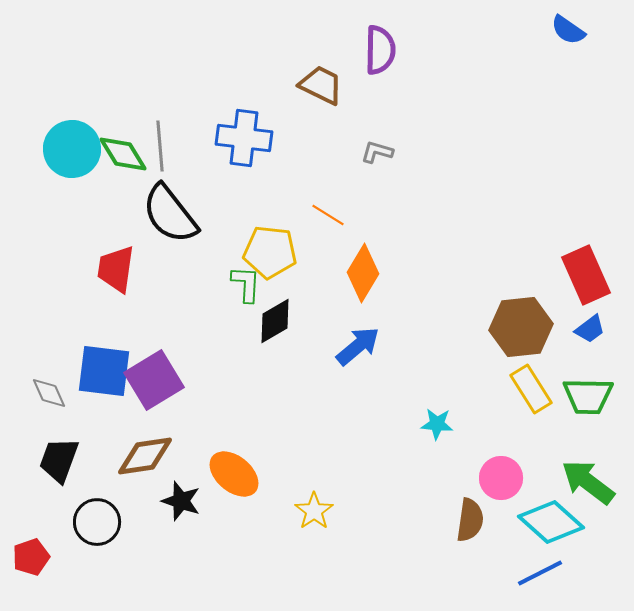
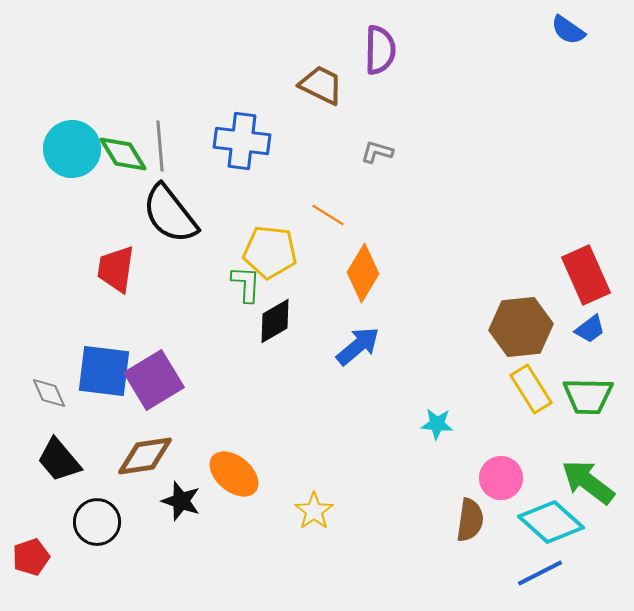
blue cross: moved 2 px left, 3 px down
black trapezoid: rotated 60 degrees counterclockwise
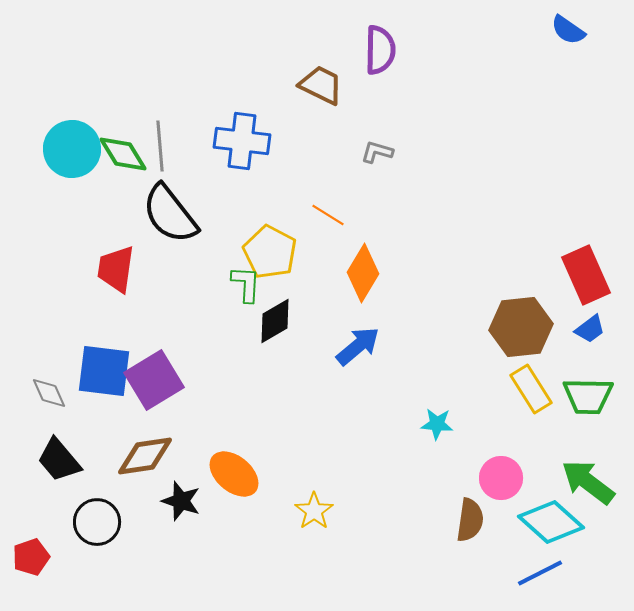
yellow pentagon: rotated 22 degrees clockwise
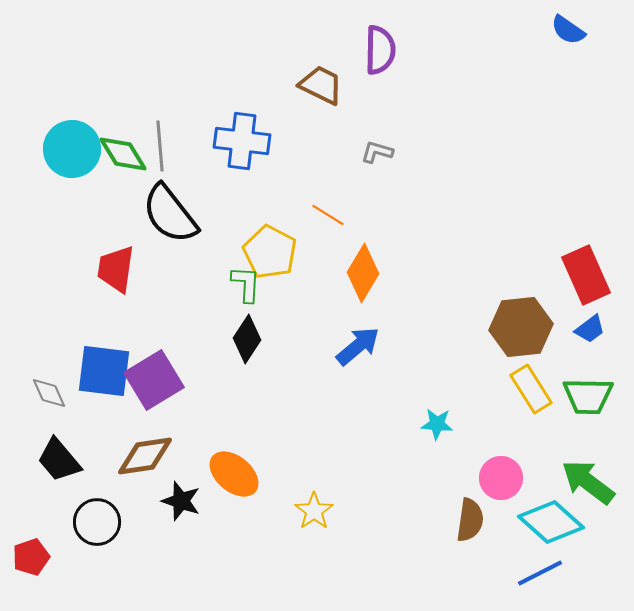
black diamond: moved 28 px left, 18 px down; rotated 27 degrees counterclockwise
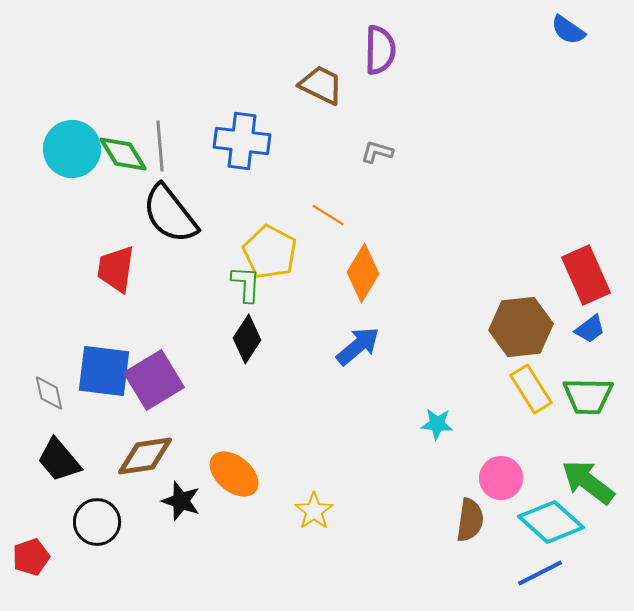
gray diamond: rotated 12 degrees clockwise
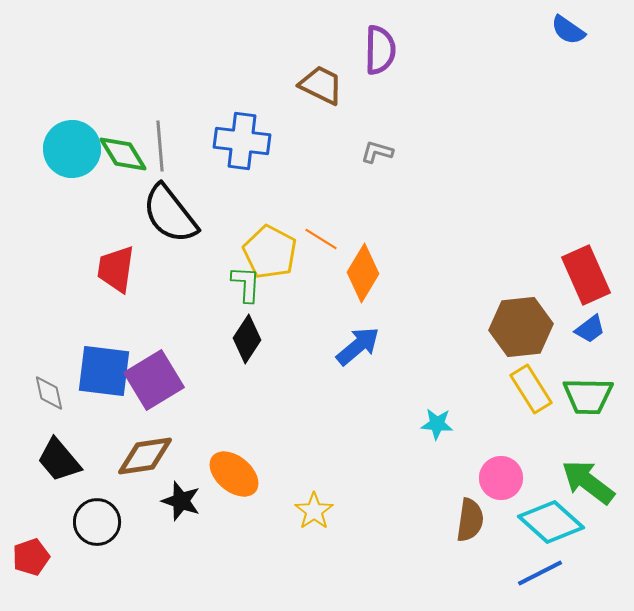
orange line: moved 7 px left, 24 px down
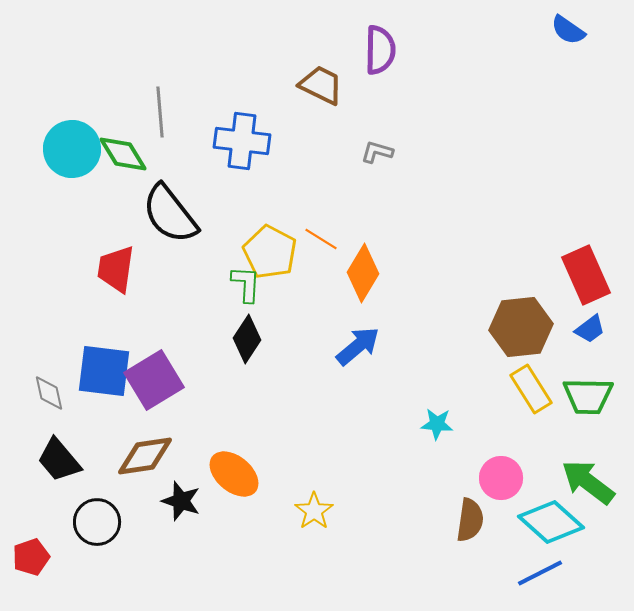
gray line: moved 34 px up
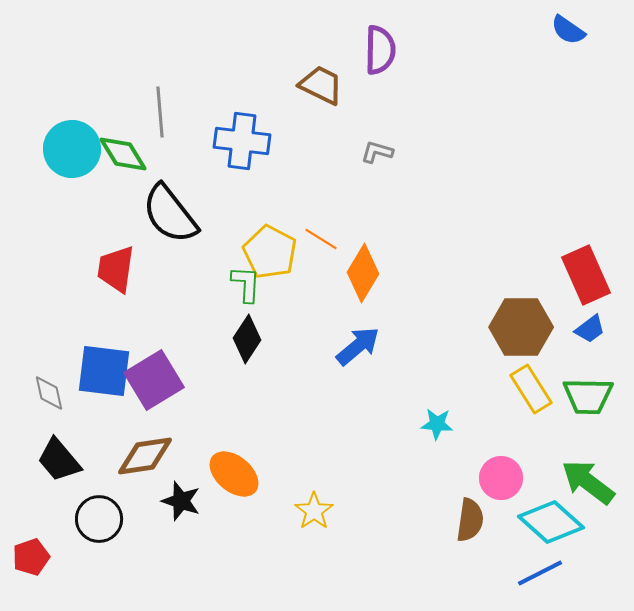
brown hexagon: rotated 6 degrees clockwise
black circle: moved 2 px right, 3 px up
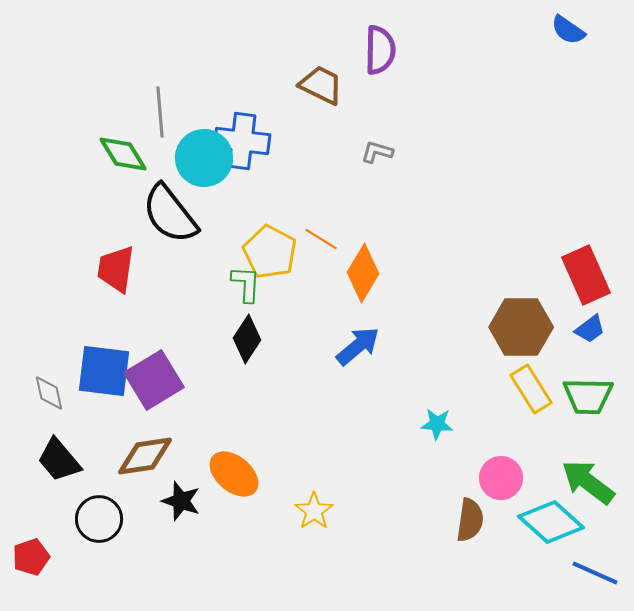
cyan circle: moved 132 px right, 9 px down
blue line: moved 55 px right; rotated 51 degrees clockwise
